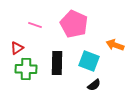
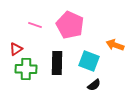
pink pentagon: moved 4 px left, 1 px down
red triangle: moved 1 px left, 1 px down
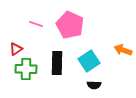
pink line: moved 1 px right, 1 px up
orange arrow: moved 8 px right, 5 px down
cyan square: rotated 35 degrees clockwise
black semicircle: rotated 40 degrees clockwise
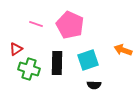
cyan square: moved 1 px left, 1 px up; rotated 15 degrees clockwise
green cross: moved 3 px right; rotated 15 degrees clockwise
